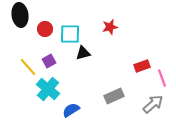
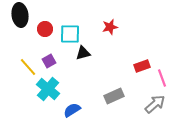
gray arrow: moved 2 px right
blue semicircle: moved 1 px right
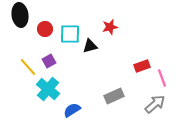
black triangle: moved 7 px right, 7 px up
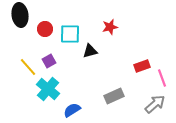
black triangle: moved 5 px down
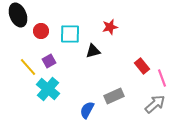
black ellipse: moved 2 px left; rotated 15 degrees counterclockwise
red circle: moved 4 px left, 2 px down
black triangle: moved 3 px right
red rectangle: rotated 70 degrees clockwise
blue semicircle: moved 15 px right; rotated 30 degrees counterclockwise
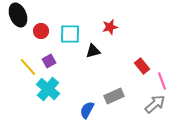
pink line: moved 3 px down
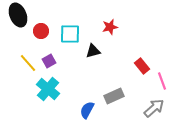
yellow line: moved 4 px up
gray arrow: moved 1 px left, 4 px down
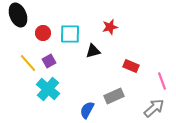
red circle: moved 2 px right, 2 px down
red rectangle: moved 11 px left; rotated 28 degrees counterclockwise
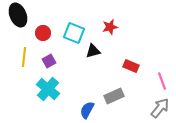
cyan square: moved 4 px right, 1 px up; rotated 20 degrees clockwise
yellow line: moved 4 px left, 6 px up; rotated 48 degrees clockwise
gray arrow: moved 6 px right; rotated 10 degrees counterclockwise
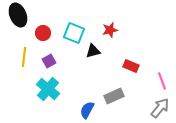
red star: moved 3 px down
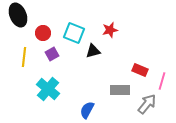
purple square: moved 3 px right, 7 px up
red rectangle: moved 9 px right, 4 px down
pink line: rotated 36 degrees clockwise
gray rectangle: moved 6 px right, 6 px up; rotated 24 degrees clockwise
gray arrow: moved 13 px left, 4 px up
